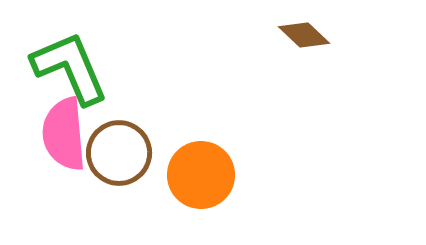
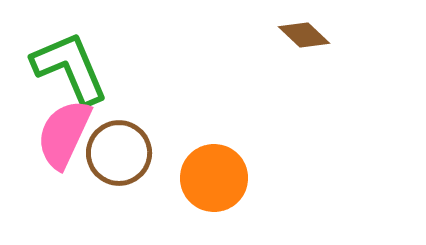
pink semicircle: rotated 30 degrees clockwise
orange circle: moved 13 px right, 3 px down
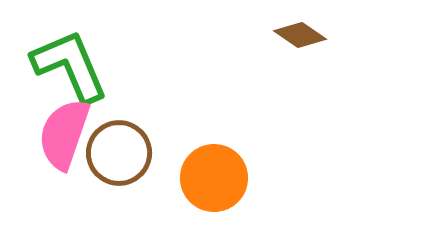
brown diamond: moved 4 px left; rotated 9 degrees counterclockwise
green L-shape: moved 2 px up
pink semicircle: rotated 6 degrees counterclockwise
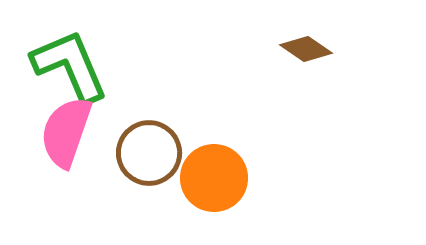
brown diamond: moved 6 px right, 14 px down
pink semicircle: moved 2 px right, 2 px up
brown circle: moved 30 px right
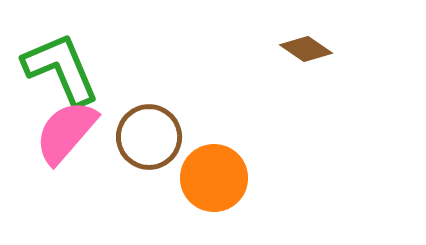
green L-shape: moved 9 px left, 3 px down
pink semicircle: rotated 22 degrees clockwise
brown circle: moved 16 px up
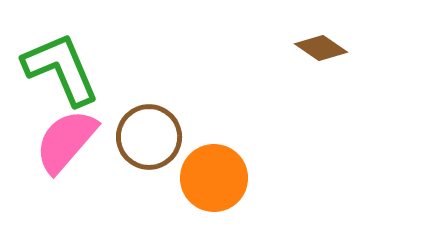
brown diamond: moved 15 px right, 1 px up
pink semicircle: moved 9 px down
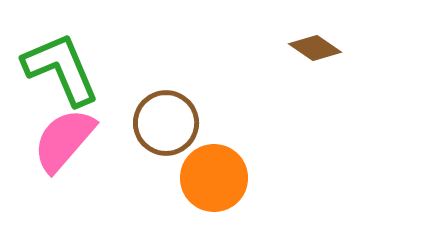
brown diamond: moved 6 px left
brown circle: moved 17 px right, 14 px up
pink semicircle: moved 2 px left, 1 px up
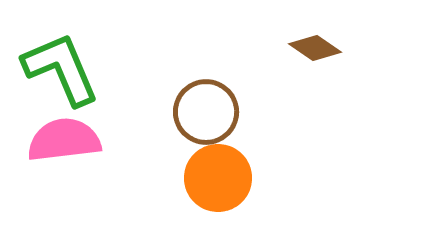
brown circle: moved 40 px right, 11 px up
pink semicircle: rotated 42 degrees clockwise
orange circle: moved 4 px right
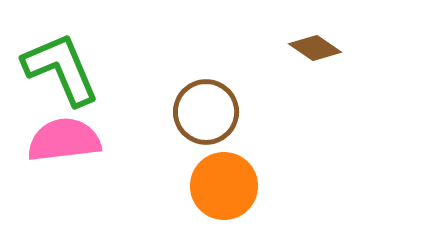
orange circle: moved 6 px right, 8 px down
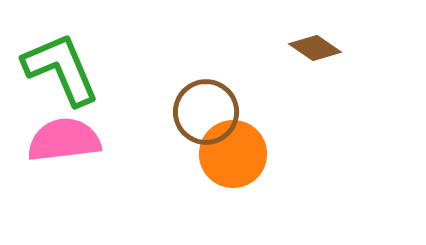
orange circle: moved 9 px right, 32 px up
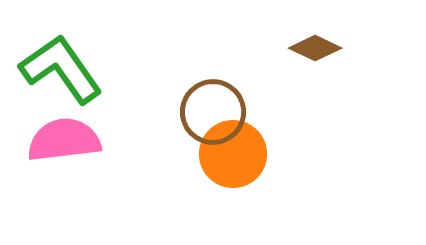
brown diamond: rotated 9 degrees counterclockwise
green L-shape: rotated 12 degrees counterclockwise
brown circle: moved 7 px right
